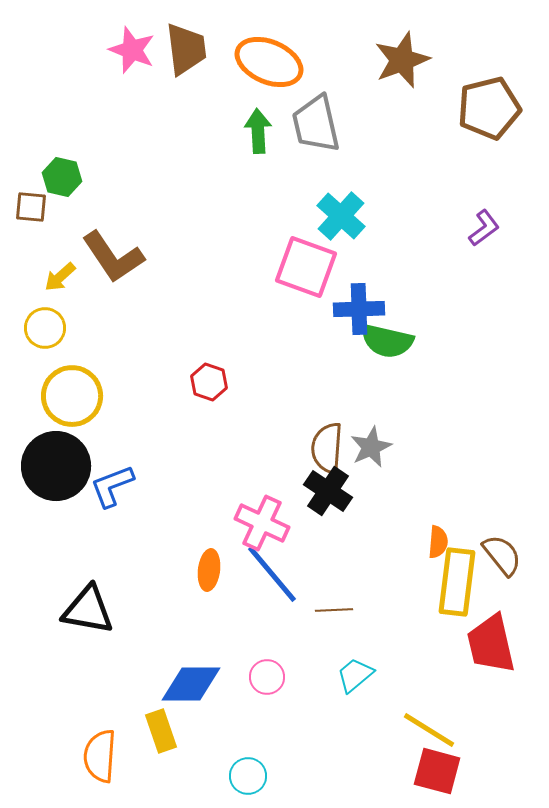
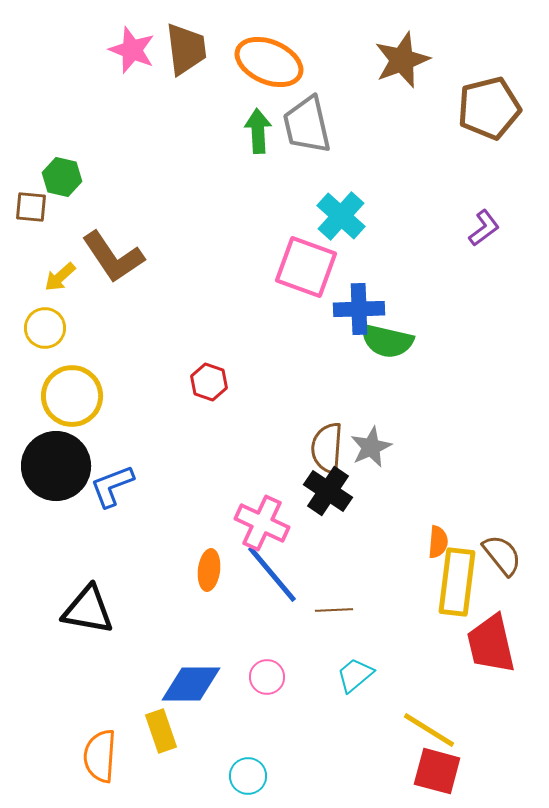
gray trapezoid at (316, 124): moved 9 px left, 1 px down
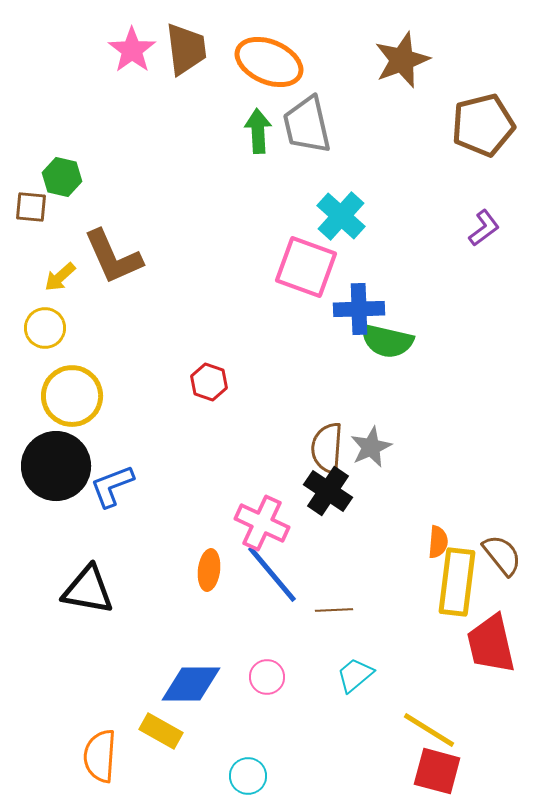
pink star at (132, 50): rotated 15 degrees clockwise
brown pentagon at (489, 108): moved 6 px left, 17 px down
brown L-shape at (113, 257): rotated 10 degrees clockwise
black triangle at (88, 610): moved 20 px up
yellow rectangle at (161, 731): rotated 42 degrees counterclockwise
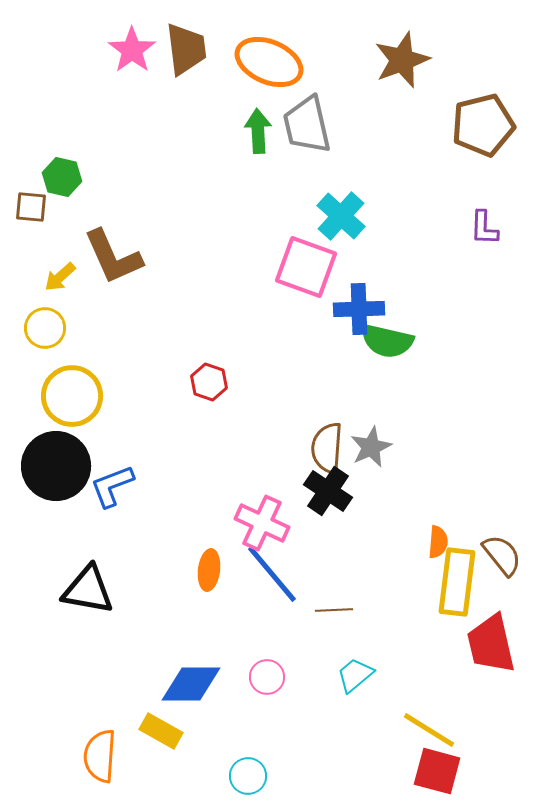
purple L-shape at (484, 228): rotated 129 degrees clockwise
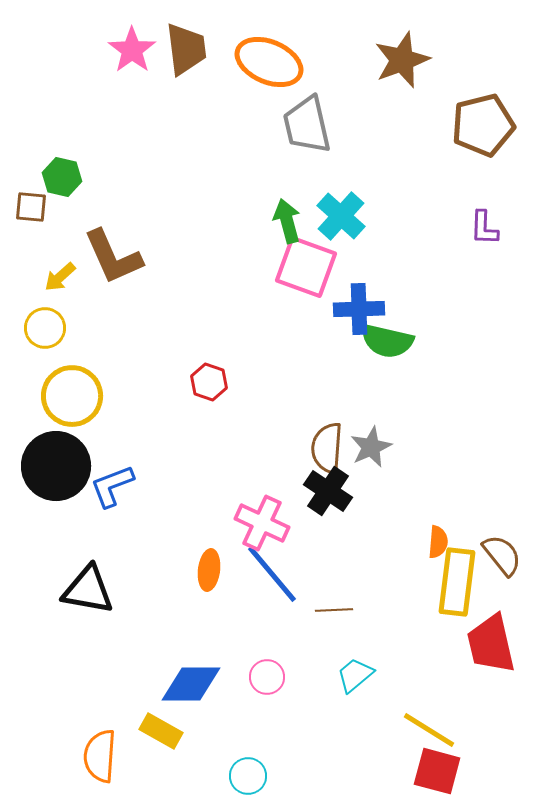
green arrow at (258, 131): moved 29 px right, 90 px down; rotated 12 degrees counterclockwise
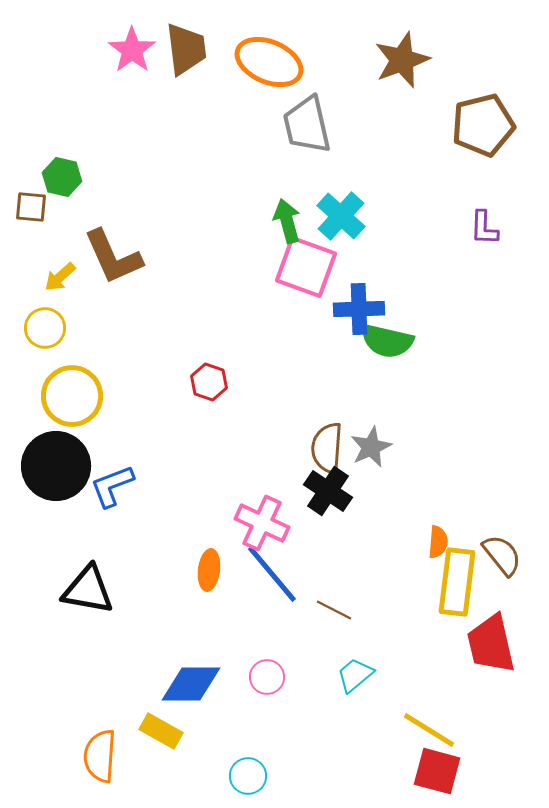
brown line at (334, 610): rotated 30 degrees clockwise
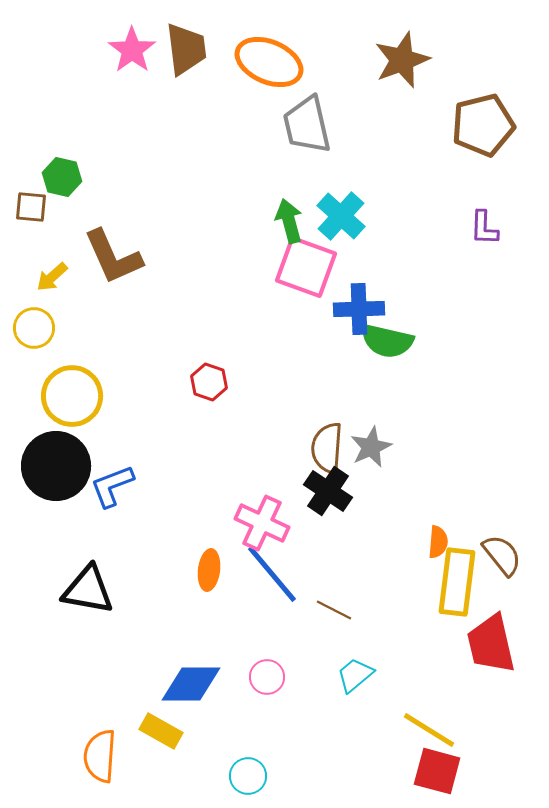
green arrow at (287, 221): moved 2 px right
yellow arrow at (60, 277): moved 8 px left
yellow circle at (45, 328): moved 11 px left
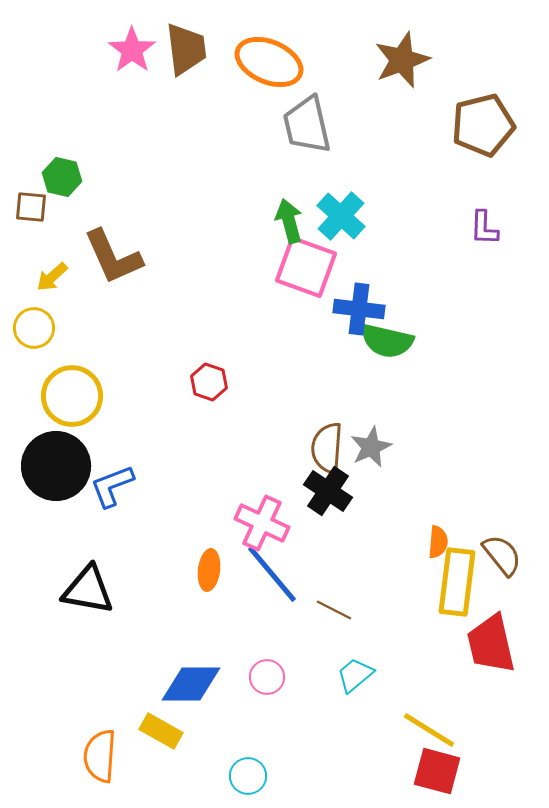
blue cross at (359, 309): rotated 9 degrees clockwise
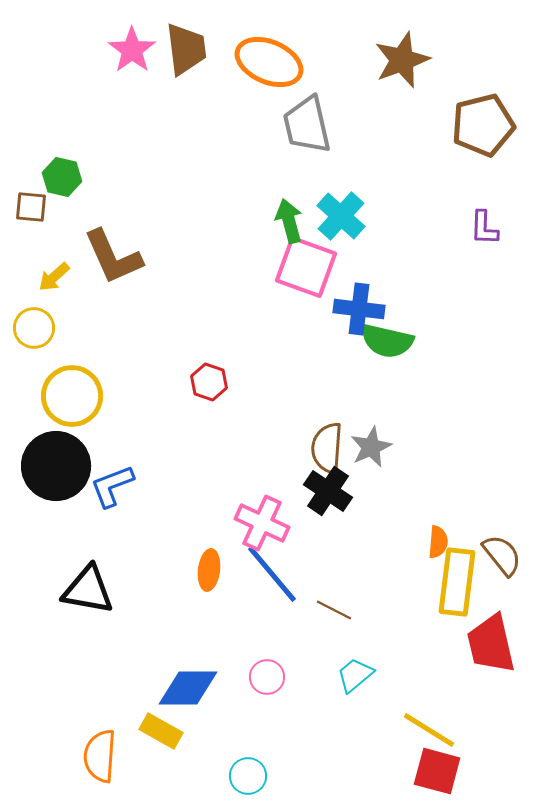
yellow arrow at (52, 277): moved 2 px right
blue diamond at (191, 684): moved 3 px left, 4 px down
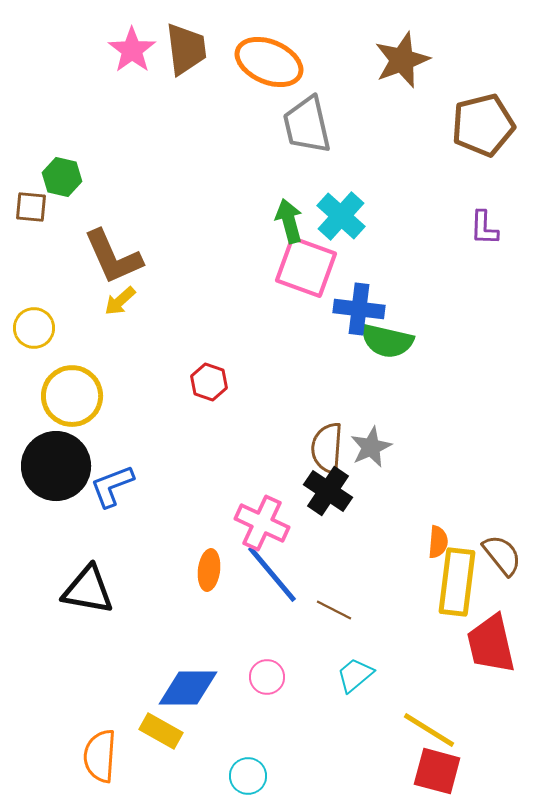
yellow arrow at (54, 277): moved 66 px right, 24 px down
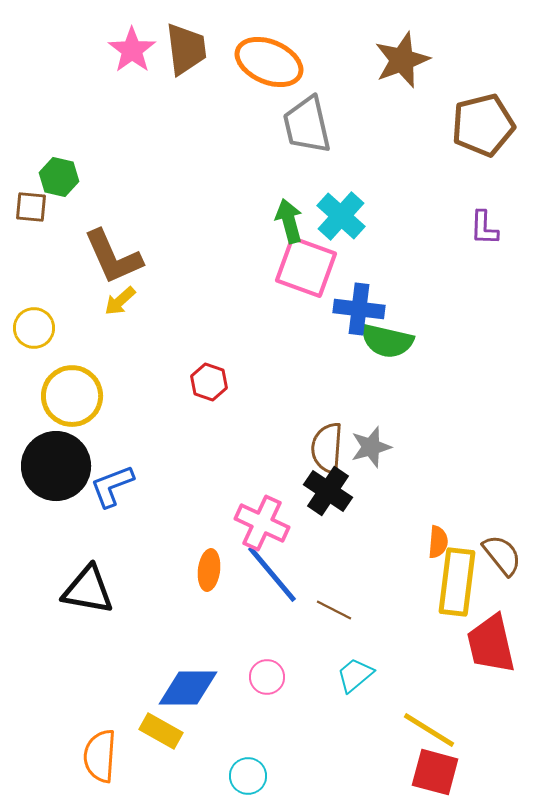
green hexagon at (62, 177): moved 3 px left
gray star at (371, 447): rotated 9 degrees clockwise
red square at (437, 771): moved 2 px left, 1 px down
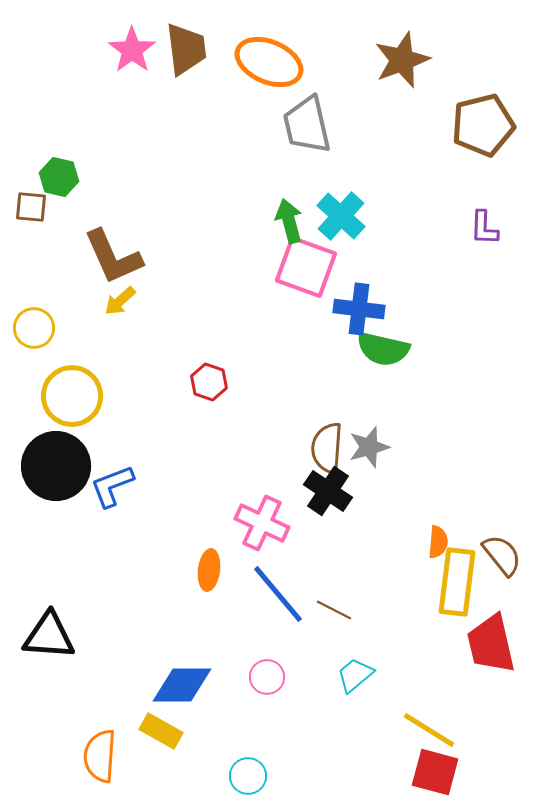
green semicircle at (387, 341): moved 4 px left, 8 px down
gray star at (371, 447): moved 2 px left
blue line at (272, 574): moved 6 px right, 20 px down
black triangle at (88, 590): moved 39 px left, 46 px down; rotated 6 degrees counterclockwise
blue diamond at (188, 688): moved 6 px left, 3 px up
